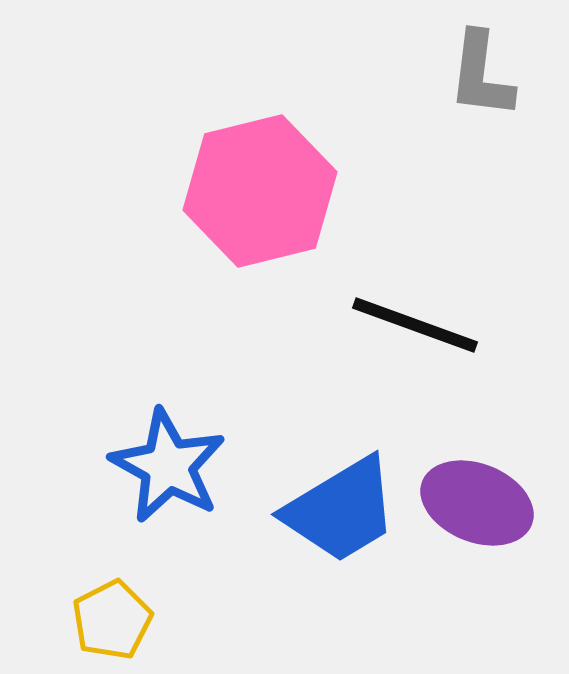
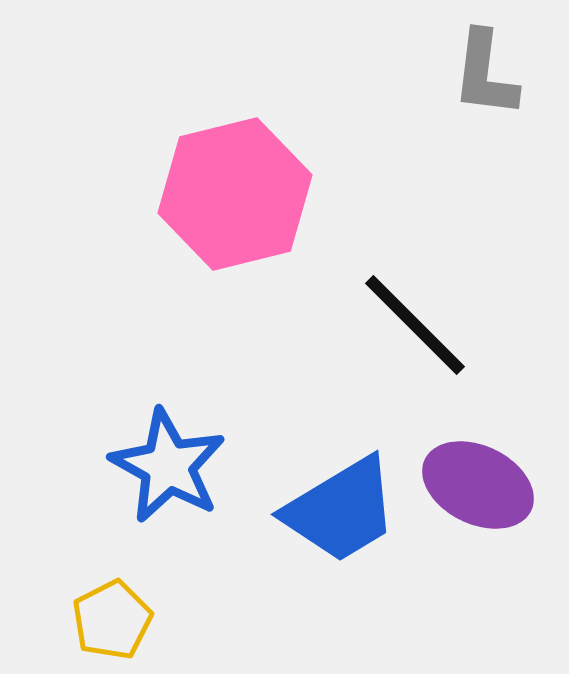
gray L-shape: moved 4 px right, 1 px up
pink hexagon: moved 25 px left, 3 px down
black line: rotated 25 degrees clockwise
purple ellipse: moved 1 px right, 18 px up; rotated 4 degrees clockwise
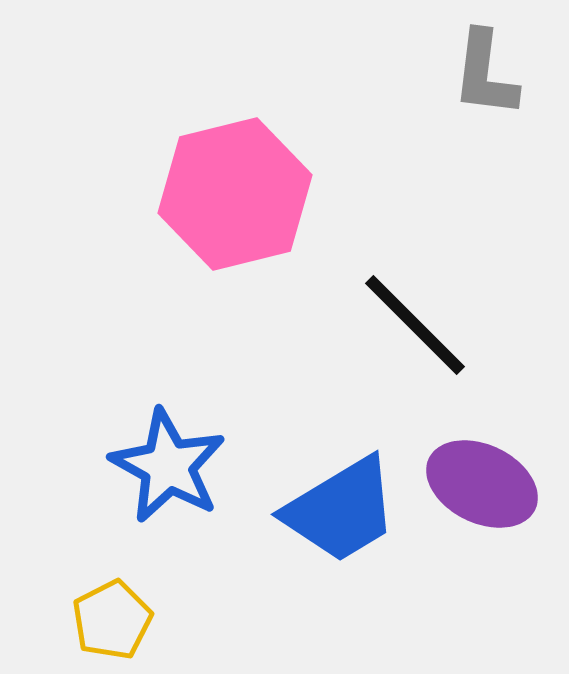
purple ellipse: moved 4 px right, 1 px up
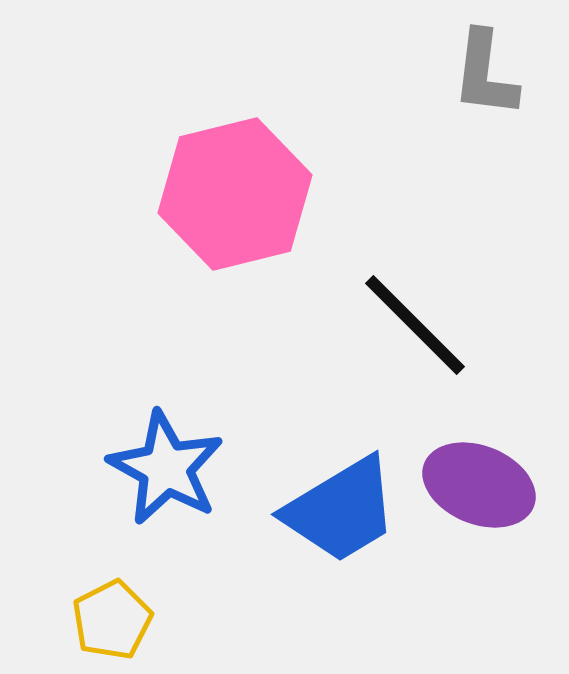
blue star: moved 2 px left, 2 px down
purple ellipse: moved 3 px left, 1 px down; rotated 4 degrees counterclockwise
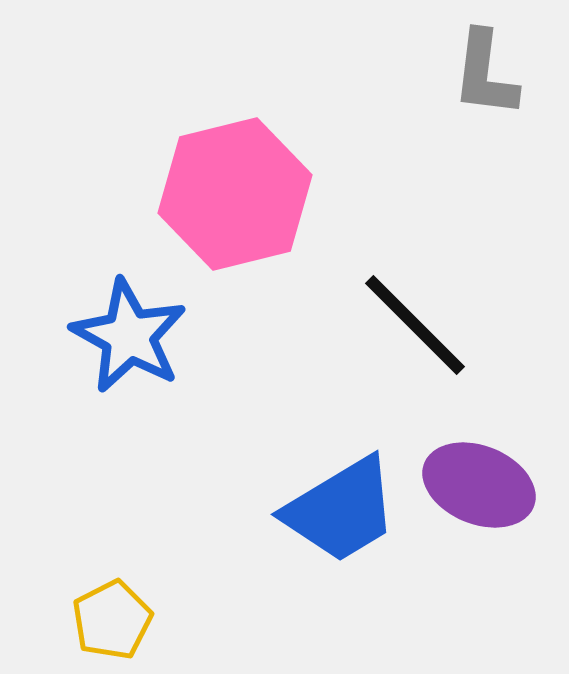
blue star: moved 37 px left, 132 px up
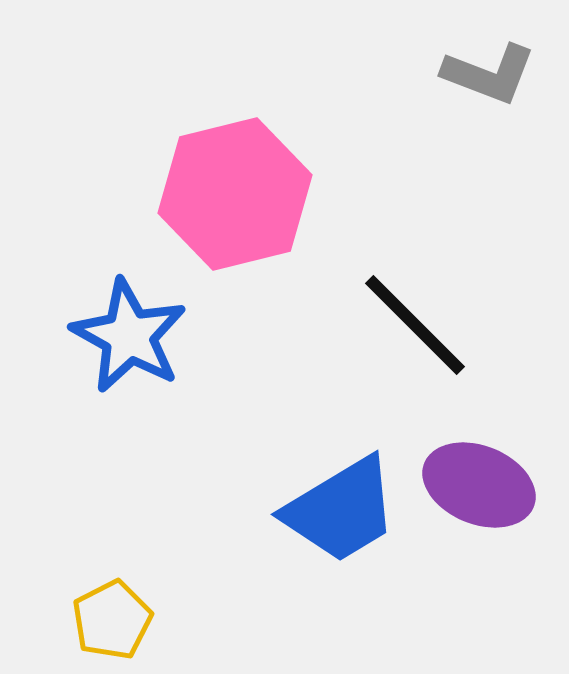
gray L-shape: moved 4 px right; rotated 76 degrees counterclockwise
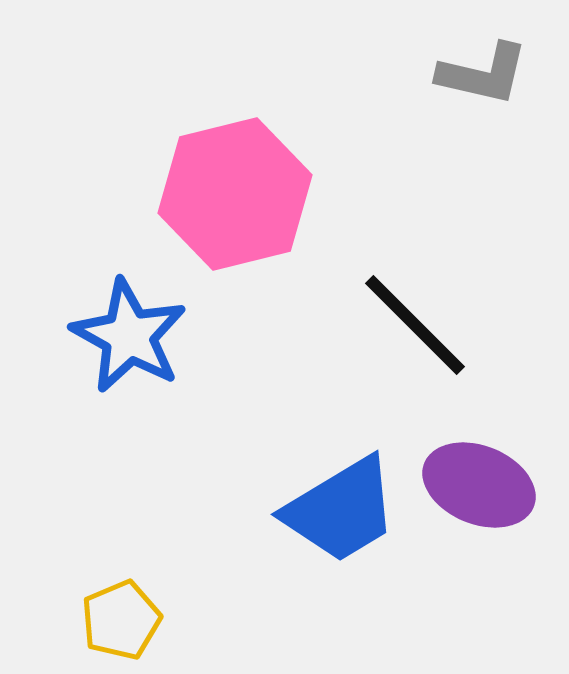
gray L-shape: moved 6 px left; rotated 8 degrees counterclockwise
yellow pentagon: moved 9 px right; rotated 4 degrees clockwise
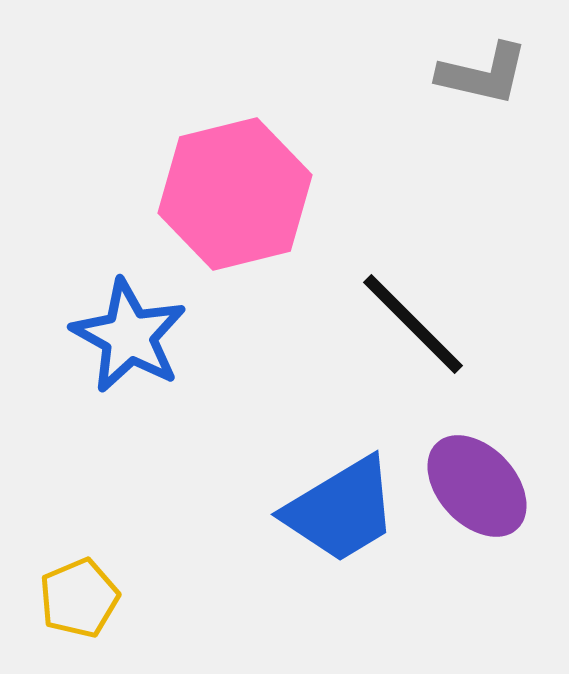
black line: moved 2 px left, 1 px up
purple ellipse: moved 2 px left, 1 px down; rotated 25 degrees clockwise
yellow pentagon: moved 42 px left, 22 px up
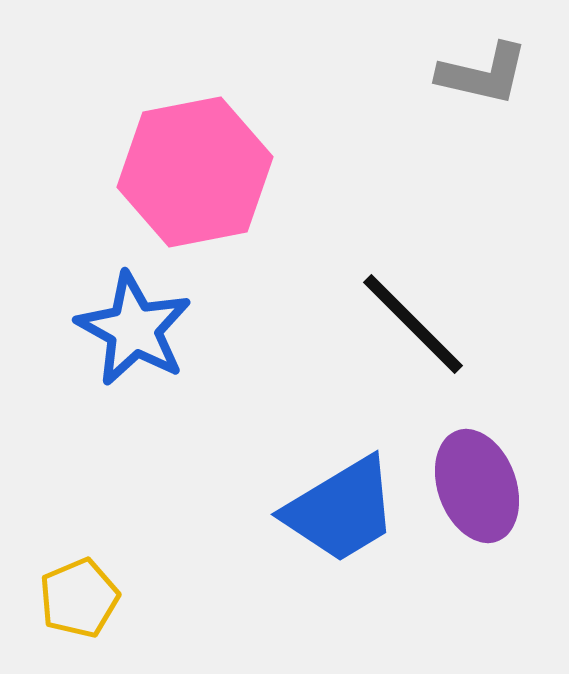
pink hexagon: moved 40 px left, 22 px up; rotated 3 degrees clockwise
blue star: moved 5 px right, 7 px up
purple ellipse: rotated 23 degrees clockwise
